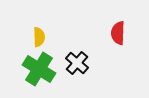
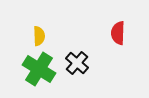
yellow semicircle: moved 1 px up
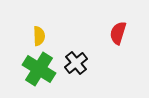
red semicircle: rotated 15 degrees clockwise
black cross: moved 1 px left; rotated 10 degrees clockwise
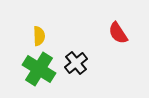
red semicircle: rotated 50 degrees counterclockwise
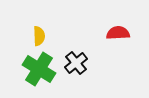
red semicircle: rotated 120 degrees clockwise
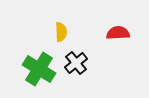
yellow semicircle: moved 22 px right, 4 px up
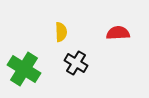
black cross: rotated 20 degrees counterclockwise
green cross: moved 15 px left
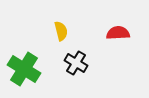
yellow semicircle: moved 1 px up; rotated 12 degrees counterclockwise
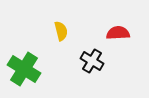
black cross: moved 16 px right, 2 px up
